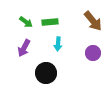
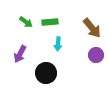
brown arrow: moved 1 px left, 7 px down
purple arrow: moved 4 px left, 6 px down
purple circle: moved 3 px right, 2 px down
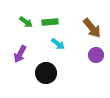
cyan arrow: rotated 56 degrees counterclockwise
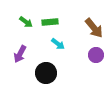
brown arrow: moved 2 px right
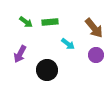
cyan arrow: moved 10 px right
black circle: moved 1 px right, 3 px up
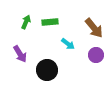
green arrow: rotated 104 degrees counterclockwise
purple arrow: rotated 60 degrees counterclockwise
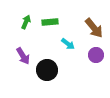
purple arrow: moved 3 px right, 2 px down
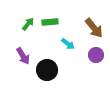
green arrow: moved 2 px right, 2 px down; rotated 16 degrees clockwise
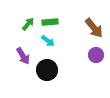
cyan arrow: moved 20 px left, 3 px up
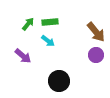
brown arrow: moved 2 px right, 4 px down
purple arrow: rotated 18 degrees counterclockwise
black circle: moved 12 px right, 11 px down
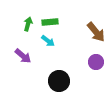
green arrow: rotated 24 degrees counterclockwise
purple circle: moved 7 px down
